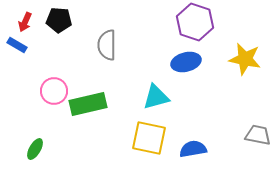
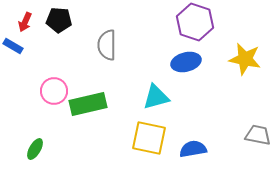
blue rectangle: moved 4 px left, 1 px down
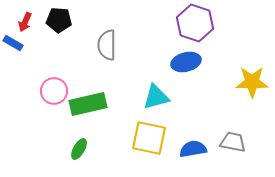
purple hexagon: moved 1 px down
blue rectangle: moved 3 px up
yellow star: moved 7 px right, 23 px down; rotated 12 degrees counterclockwise
gray trapezoid: moved 25 px left, 7 px down
green ellipse: moved 44 px right
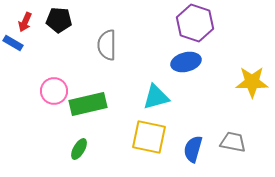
yellow square: moved 1 px up
blue semicircle: rotated 64 degrees counterclockwise
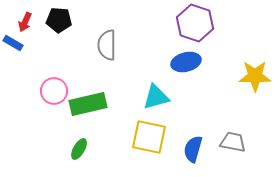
yellow star: moved 3 px right, 6 px up
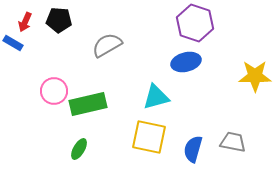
gray semicircle: rotated 60 degrees clockwise
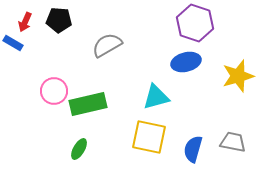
yellow star: moved 17 px left; rotated 16 degrees counterclockwise
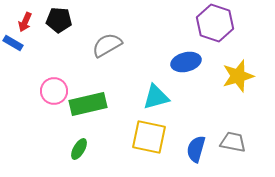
purple hexagon: moved 20 px right
blue semicircle: moved 3 px right
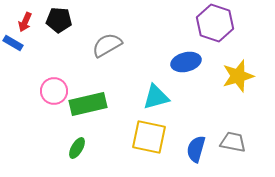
green ellipse: moved 2 px left, 1 px up
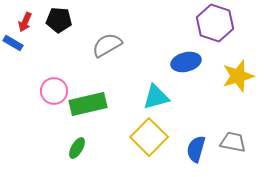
yellow square: rotated 33 degrees clockwise
